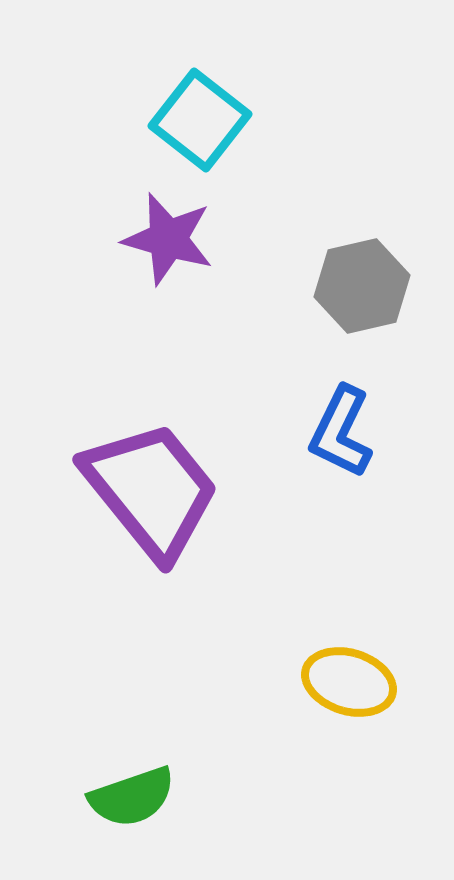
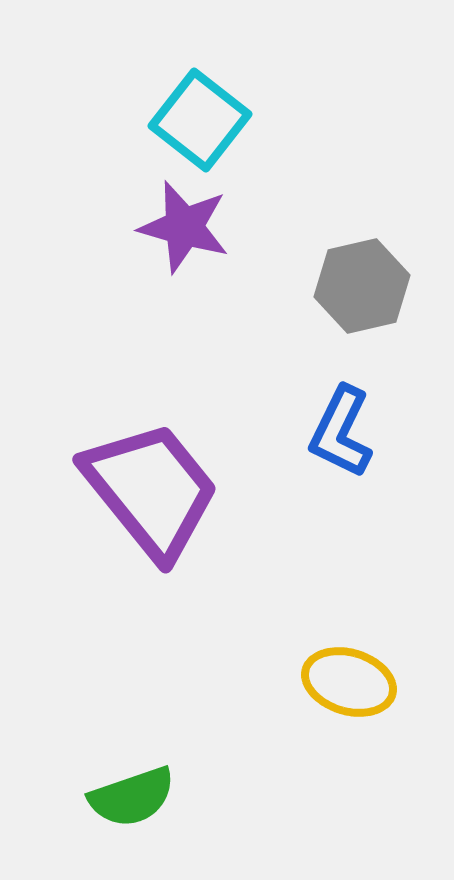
purple star: moved 16 px right, 12 px up
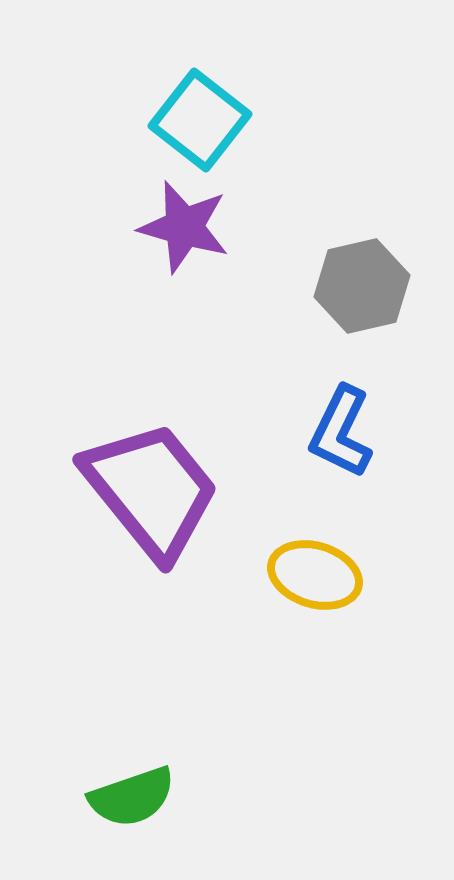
yellow ellipse: moved 34 px left, 107 px up
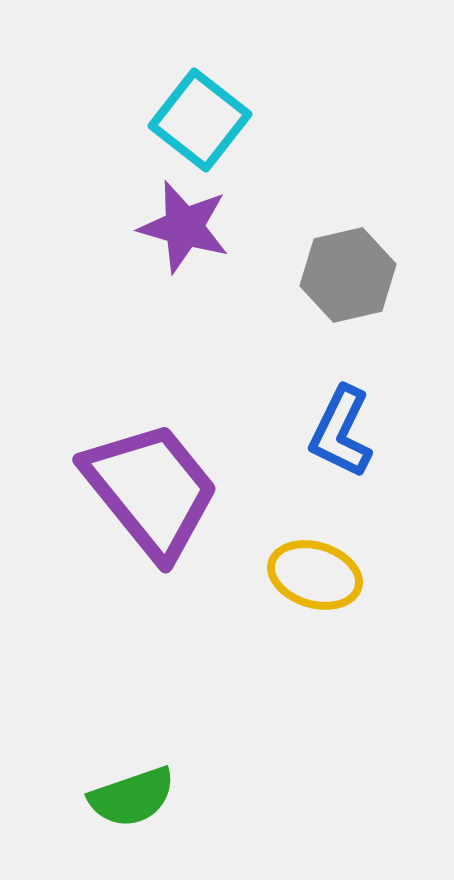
gray hexagon: moved 14 px left, 11 px up
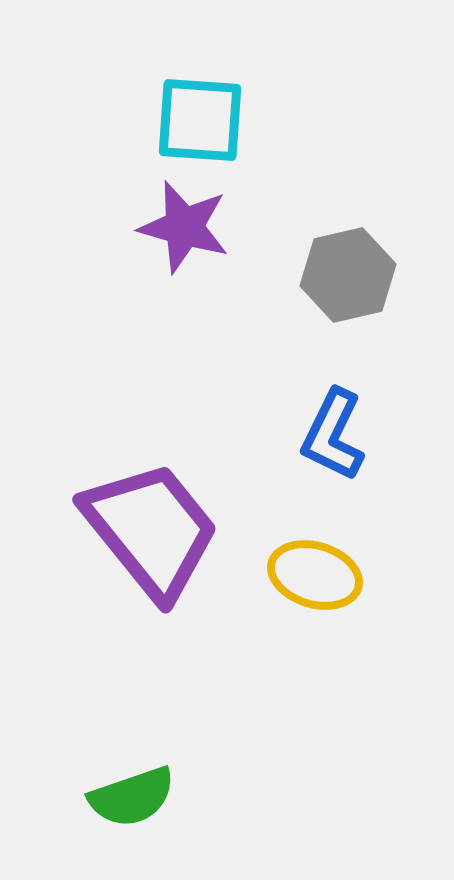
cyan square: rotated 34 degrees counterclockwise
blue L-shape: moved 8 px left, 3 px down
purple trapezoid: moved 40 px down
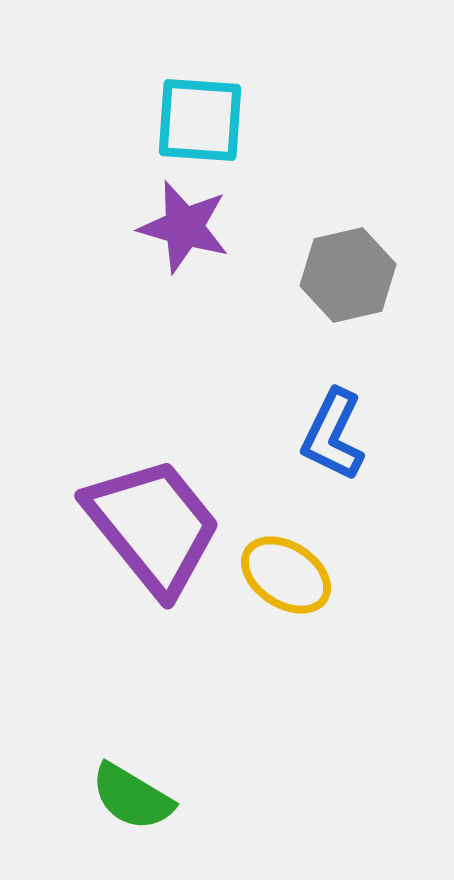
purple trapezoid: moved 2 px right, 4 px up
yellow ellipse: moved 29 px left; rotated 16 degrees clockwise
green semicircle: rotated 50 degrees clockwise
